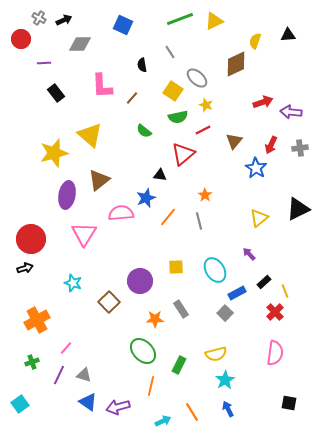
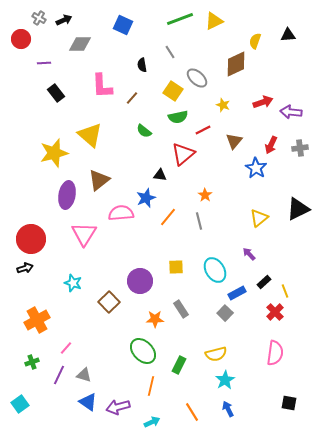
yellow star at (206, 105): moved 17 px right
cyan arrow at (163, 421): moved 11 px left, 1 px down
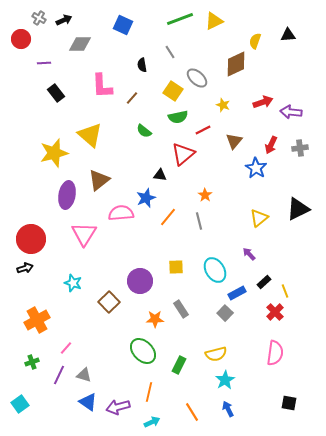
orange line at (151, 386): moved 2 px left, 6 px down
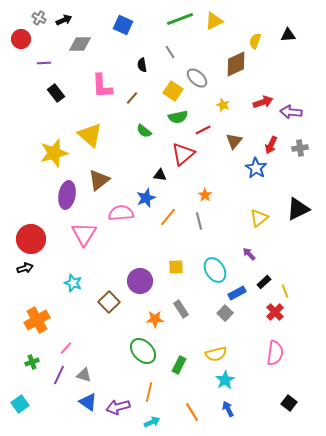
black square at (289, 403): rotated 28 degrees clockwise
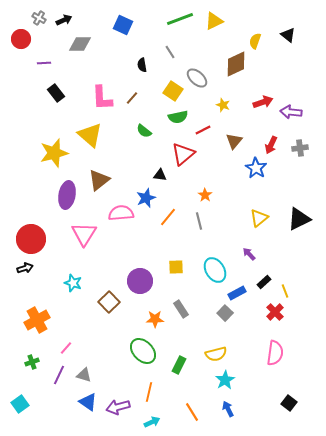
black triangle at (288, 35): rotated 42 degrees clockwise
pink L-shape at (102, 86): moved 12 px down
black triangle at (298, 209): moved 1 px right, 10 px down
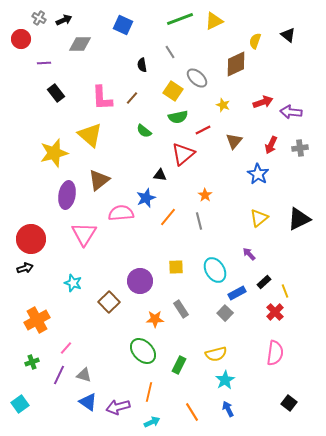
blue star at (256, 168): moved 2 px right, 6 px down
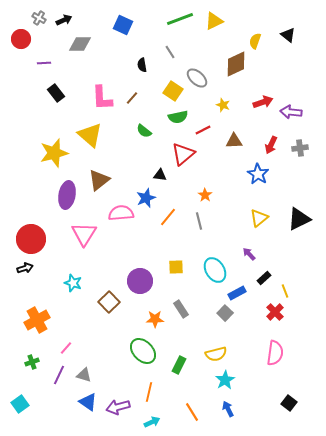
brown triangle at (234, 141): rotated 48 degrees clockwise
black rectangle at (264, 282): moved 4 px up
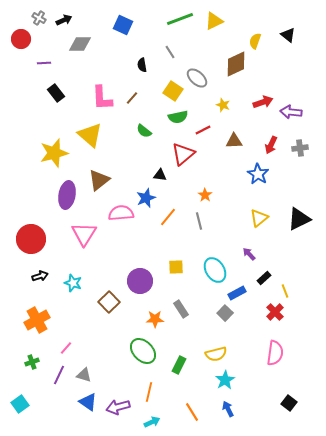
black arrow at (25, 268): moved 15 px right, 8 px down
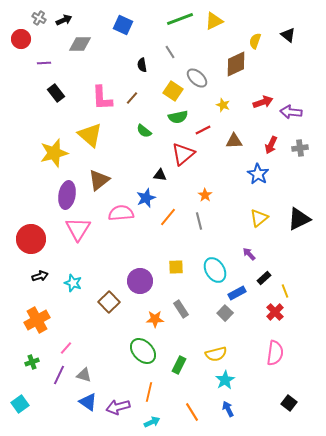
pink triangle at (84, 234): moved 6 px left, 5 px up
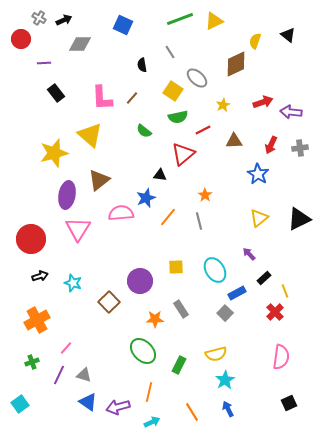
yellow star at (223, 105): rotated 24 degrees clockwise
pink semicircle at (275, 353): moved 6 px right, 4 px down
black square at (289, 403): rotated 28 degrees clockwise
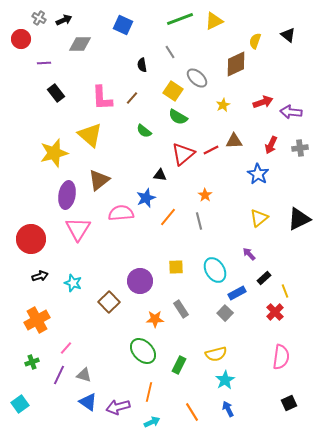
green semicircle at (178, 117): rotated 42 degrees clockwise
red line at (203, 130): moved 8 px right, 20 px down
